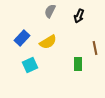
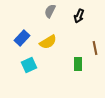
cyan square: moved 1 px left
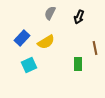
gray semicircle: moved 2 px down
black arrow: moved 1 px down
yellow semicircle: moved 2 px left
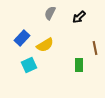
black arrow: rotated 24 degrees clockwise
yellow semicircle: moved 1 px left, 3 px down
green rectangle: moved 1 px right, 1 px down
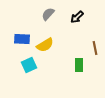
gray semicircle: moved 2 px left, 1 px down; rotated 16 degrees clockwise
black arrow: moved 2 px left
blue rectangle: moved 1 px down; rotated 49 degrees clockwise
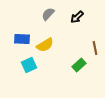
green rectangle: rotated 48 degrees clockwise
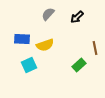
yellow semicircle: rotated 12 degrees clockwise
